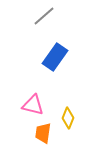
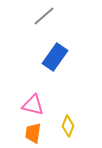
yellow diamond: moved 8 px down
orange trapezoid: moved 10 px left
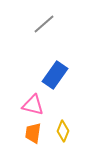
gray line: moved 8 px down
blue rectangle: moved 18 px down
yellow diamond: moved 5 px left, 5 px down
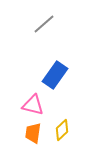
yellow diamond: moved 1 px left, 1 px up; rotated 25 degrees clockwise
